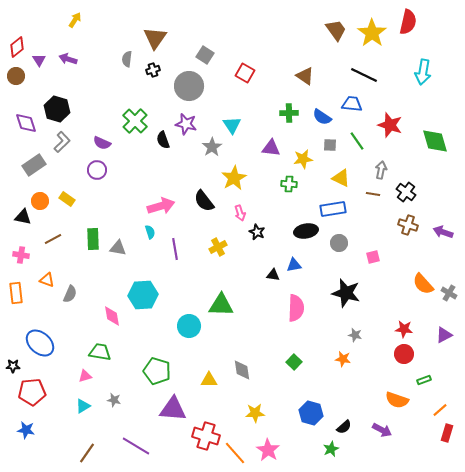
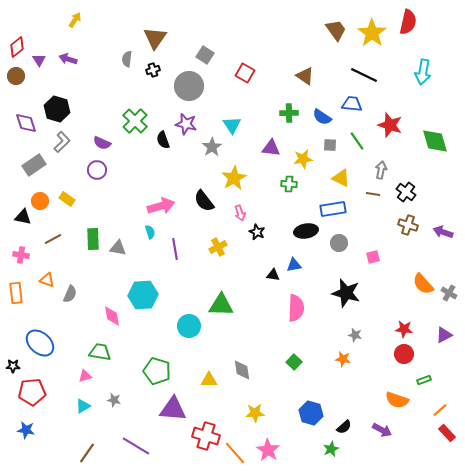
red rectangle at (447, 433): rotated 60 degrees counterclockwise
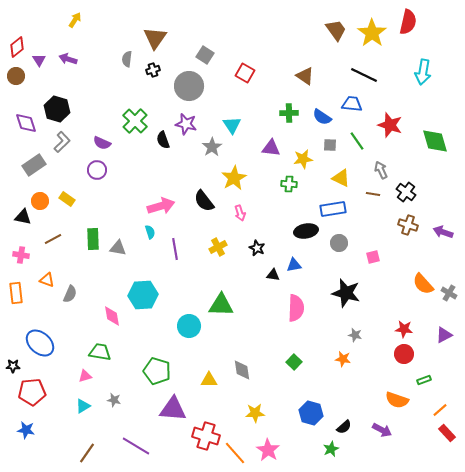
gray arrow at (381, 170): rotated 36 degrees counterclockwise
black star at (257, 232): moved 16 px down
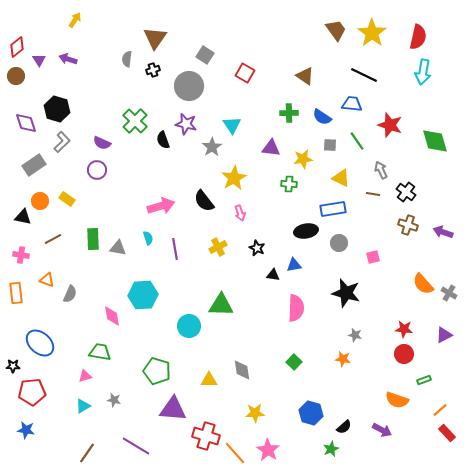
red semicircle at (408, 22): moved 10 px right, 15 px down
cyan semicircle at (150, 232): moved 2 px left, 6 px down
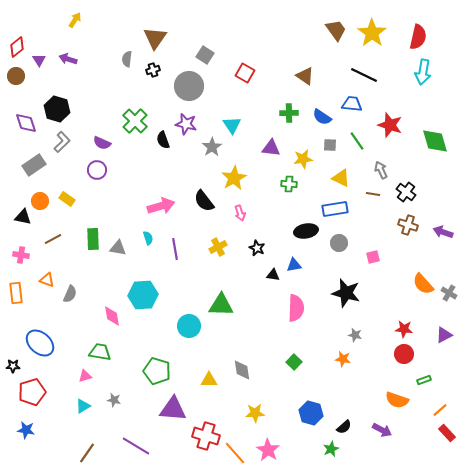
blue rectangle at (333, 209): moved 2 px right
red pentagon at (32, 392): rotated 12 degrees counterclockwise
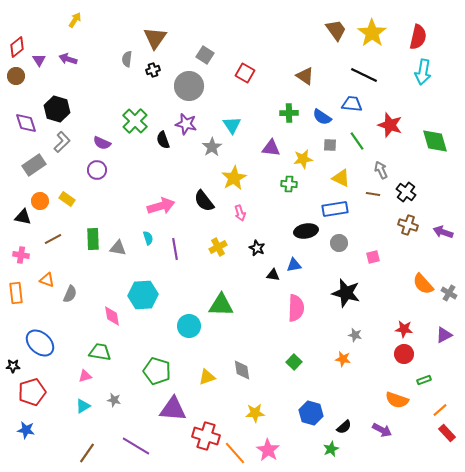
yellow triangle at (209, 380): moved 2 px left, 3 px up; rotated 18 degrees counterclockwise
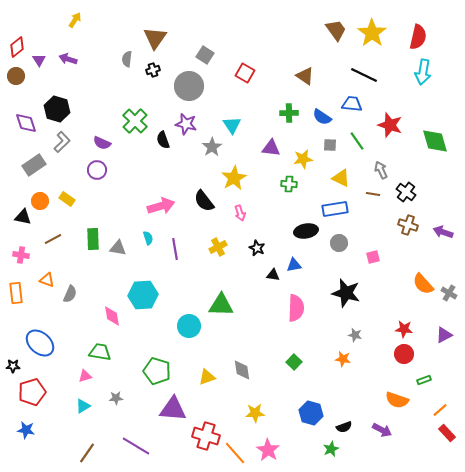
gray star at (114, 400): moved 2 px right, 2 px up; rotated 16 degrees counterclockwise
black semicircle at (344, 427): rotated 21 degrees clockwise
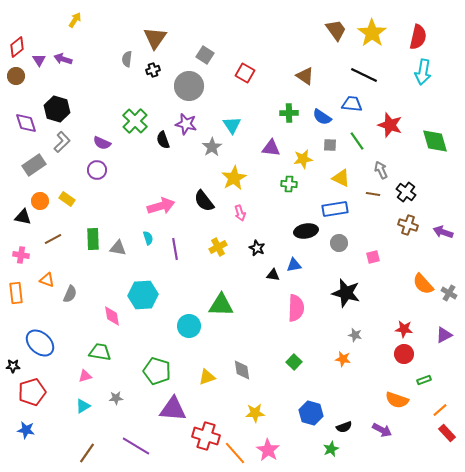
purple arrow at (68, 59): moved 5 px left
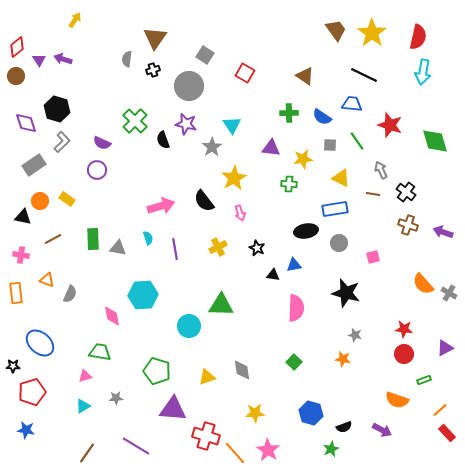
purple triangle at (444, 335): moved 1 px right, 13 px down
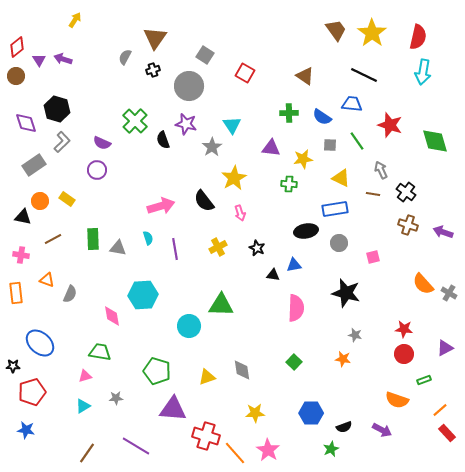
gray semicircle at (127, 59): moved 2 px left, 2 px up; rotated 21 degrees clockwise
blue hexagon at (311, 413): rotated 15 degrees counterclockwise
